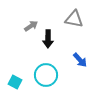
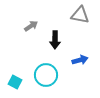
gray triangle: moved 6 px right, 4 px up
black arrow: moved 7 px right, 1 px down
blue arrow: rotated 63 degrees counterclockwise
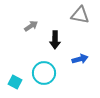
blue arrow: moved 1 px up
cyan circle: moved 2 px left, 2 px up
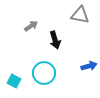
black arrow: rotated 18 degrees counterclockwise
blue arrow: moved 9 px right, 7 px down
cyan square: moved 1 px left, 1 px up
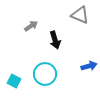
gray triangle: rotated 12 degrees clockwise
cyan circle: moved 1 px right, 1 px down
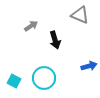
cyan circle: moved 1 px left, 4 px down
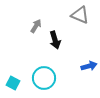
gray arrow: moved 5 px right; rotated 24 degrees counterclockwise
cyan square: moved 1 px left, 2 px down
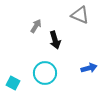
blue arrow: moved 2 px down
cyan circle: moved 1 px right, 5 px up
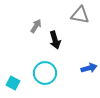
gray triangle: rotated 12 degrees counterclockwise
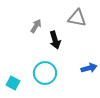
gray triangle: moved 3 px left, 3 px down
